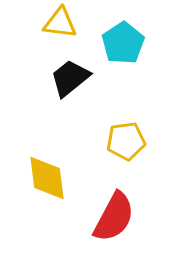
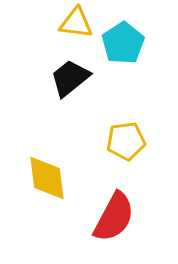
yellow triangle: moved 16 px right
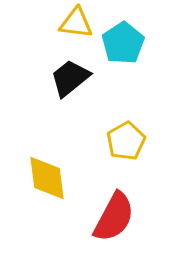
yellow pentagon: rotated 21 degrees counterclockwise
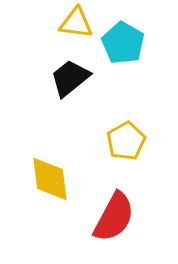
cyan pentagon: rotated 9 degrees counterclockwise
yellow diamond: moved 3 px right, 1 px down
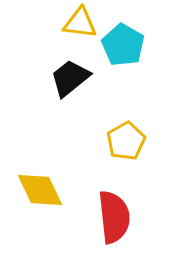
yellow triangle: moved 4 px right
cyan pentagon: moved 2 px down
yellow diamond: moved 10 px left, 11 px down; rotated 18 degrees counterclockwise
red semicircle: rotated 34 degrees counterclockwise
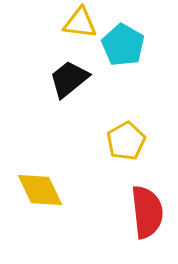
black trapezoid: moved 1 px left, 1 px down
red semicircle: moved 33 px right, 5 px up
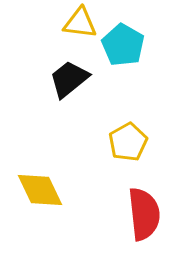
yellow pentagon: moved 2 px right, 1 px down
red semicircle: moved 3 px left, 2 px down
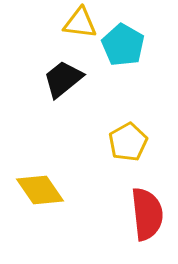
black trapezoid: moved 6 px left
yellow diamond: rotated 9 degrees counterclockwise
red semicircle: moved 3 px right
